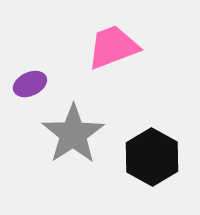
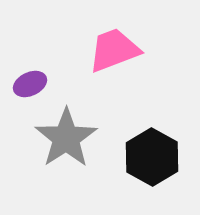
pink trapezoid: moved 1 px right, 3 px down
gray star: moved 7 px left, 4 px down
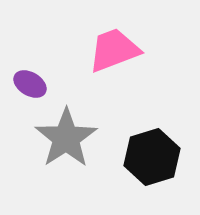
purple ellipse: rotated 56 degrees clockwise
black hexagon: rotated 14 degrees clockwise
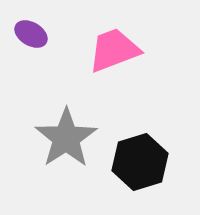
purple ellipse: moved 1 px right, 50 px up
black hexagon: moved 12 px left, 5 px down
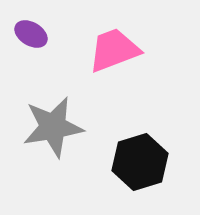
gray star: moved 13 px left, 11 px up; rotated 24 degrees clockwise
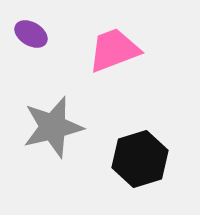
gray star: rotated 4 degrees counterclockwise
black hexagon: moved 3 px up
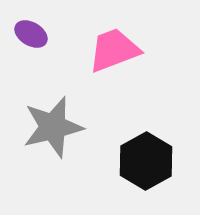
black hexagon: moved 6 px right, 2 px down; rotated 12 degrees counterclockwise
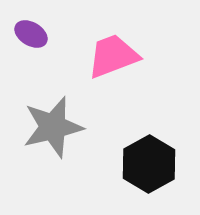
pink trapezoid: moved 1 px left, 6 px down
black hexagon: moved 3 px right, 3 px down
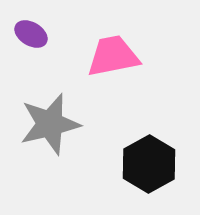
pink trapezoid: rotated 10 degrees clockwise
gray star: moved 3 px left, 3 px up
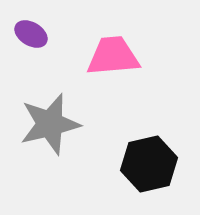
pink trapezoid: rotated 6 degrees clockwise
black hexagon: rotated 16 degrees clockwise
